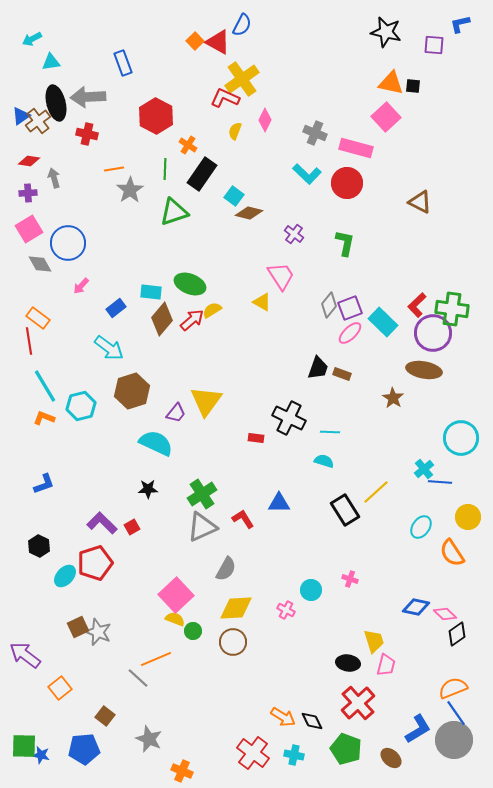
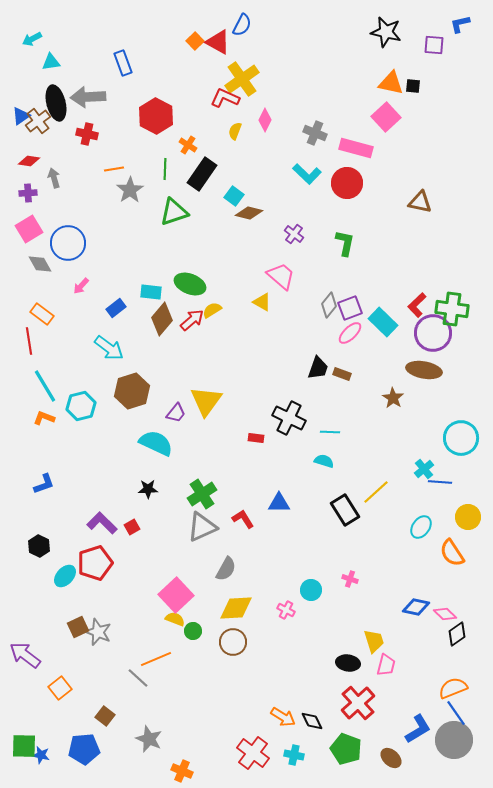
brown triangle at (420, 202): rotated 15 degrees counterclockwise
pink trapezoid at (281, 276): rotated 16 degrees counterclockwise
orange rectangle at (38, 318): moved 4 px right, 4 px up
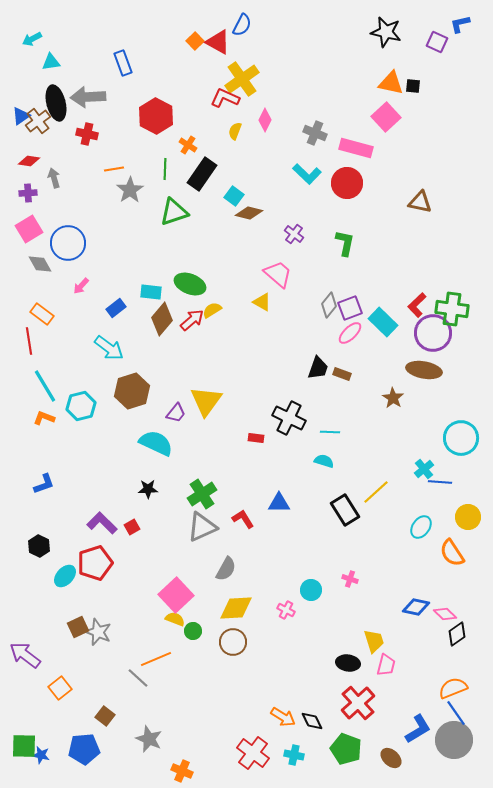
purple square at (434, 45): moved 3 px right, 3 px up; rotated 20 degrees clockwise
pink trapezoid at (281, 276): moved 3 px left, 2 px up
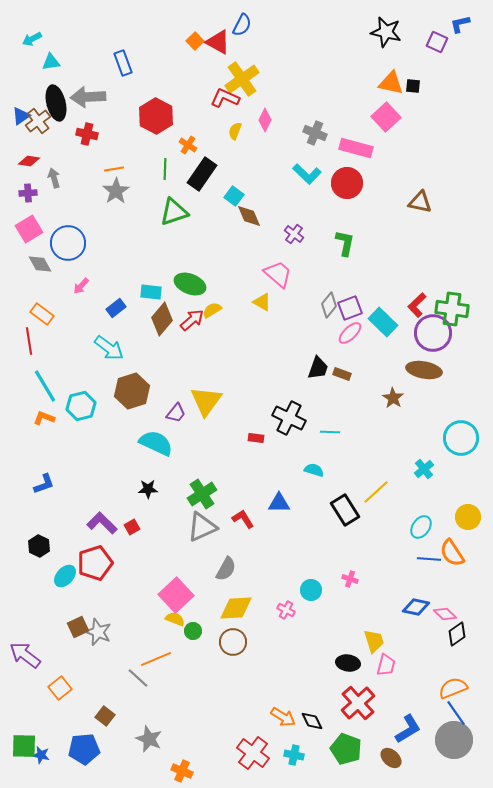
gray star at (130, 190): moved 14 px left, 1 px down
brown diamond at (249, 213): moved 3 px down; rotated 52 degrees clockwise
cyan semicircle at (324, 461): moved 10 px left, 9 px down
blue line at (440, 482): moved 11 px left, 77 px down
blue L-shape at (418, 729): moved 10 px left
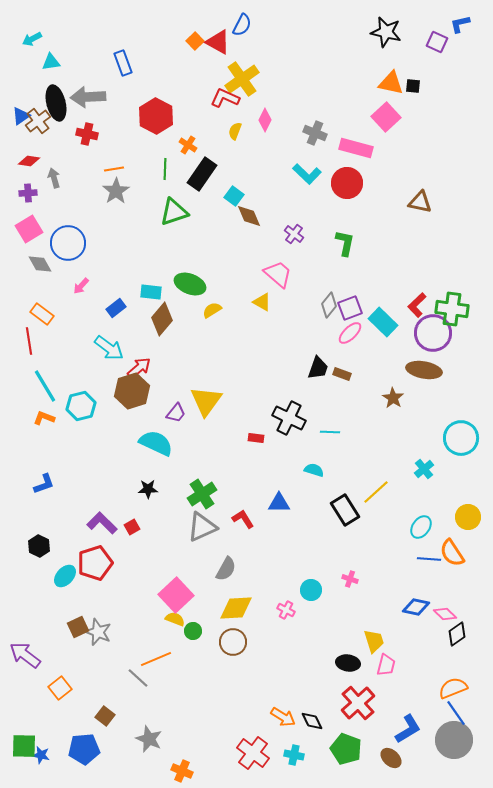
red arrow at (192, 320): moved 53 px left, 48 px down
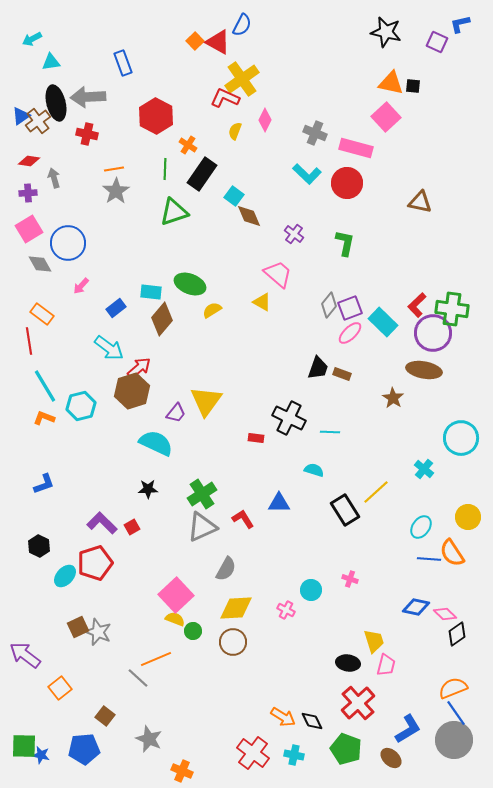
cyan cross at (424, 469): rotated 12 degrees counterclockwise
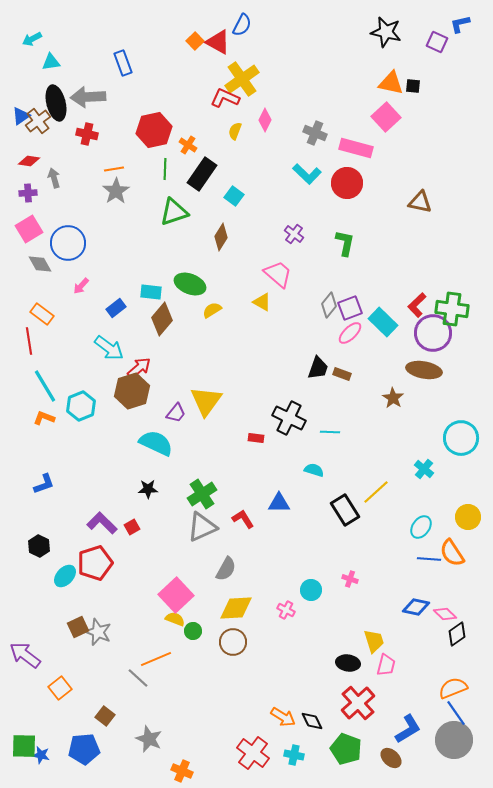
red hexagon at (156, 116): moved 2 px left, 14 px down; rotated 20 degrees clockwise
brown diamond at (249, 216): moved 28 px left, 21 px down; rotated 56 degrees clockwise
cyan hexagon at (81, 406): rotated 8 degrees counterclockwise
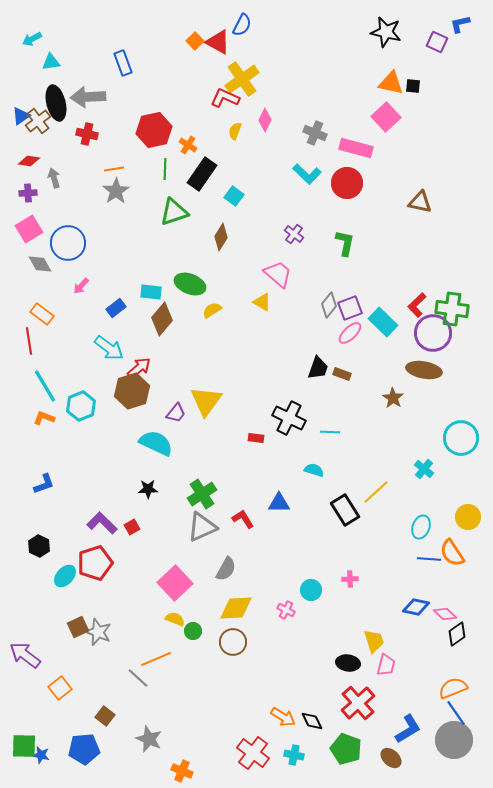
cyan ellipse at (421, 527): rotated 15 degrees counterclockwise
pink cross at (350, 579): rotated 21 degrees counterclockwise
pink square at (176, 595): moved 1 px left, 12 px up
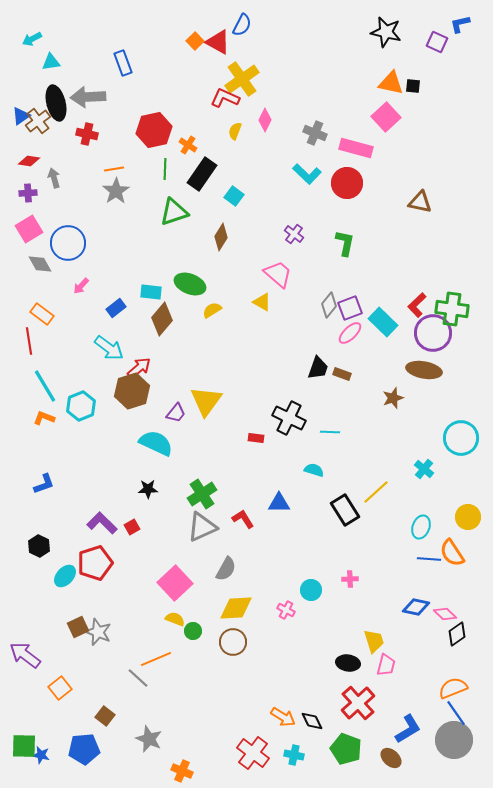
brown star at (393, 398): rotated 20 degrees clockwise
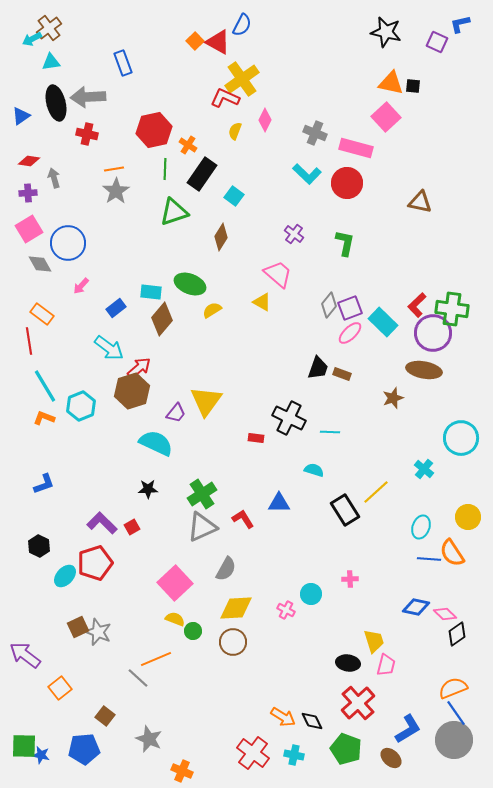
brown cross at (38, 121): moved 11 px right, 93 px up
cyan circle at (311, 590): moved 4 px down
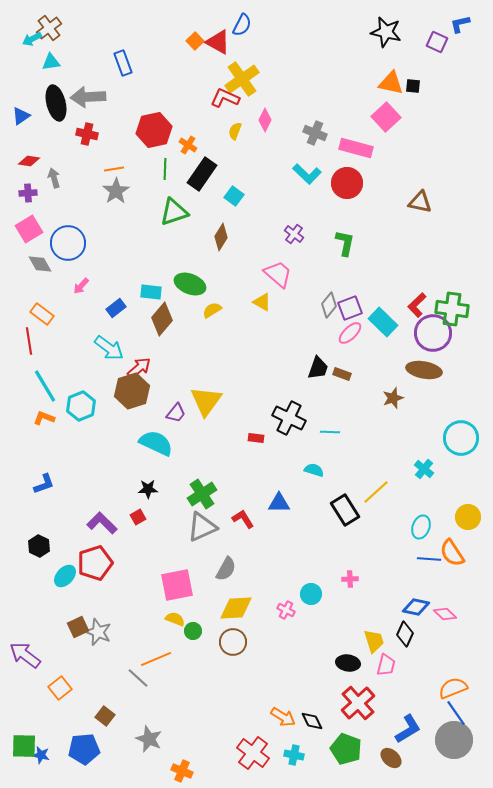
red square at (132, 527): moved 6 px right, 10 px up
pink square at (175, 583): moved 2 px right, 2 px down; rotated 32 degrees clockwise
black diamond at (457, 634): moved 52 px left; rotated 30 degrees counterclockwise
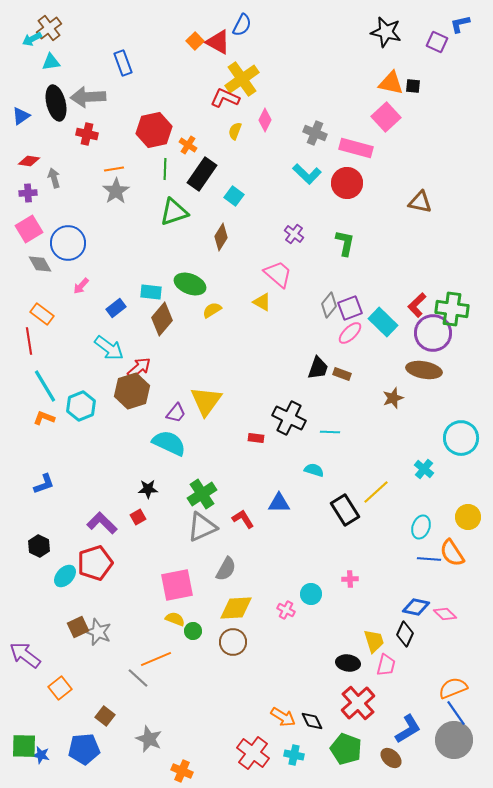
cyan semicircle at (156, 443): moved 13 px right
